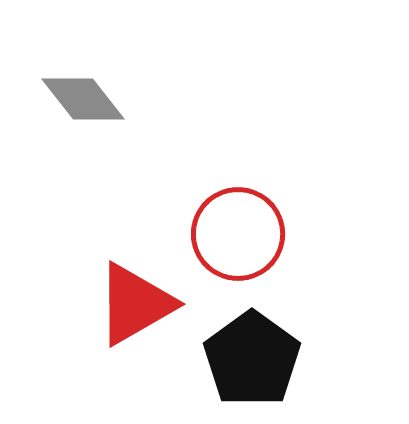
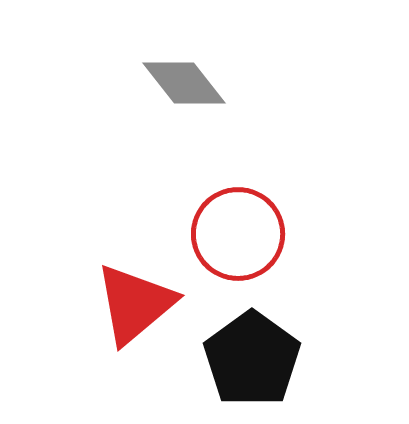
gray diamond: moved 101 px right, 16 px up
red triangle: rotated 10 degrees counterclockwise
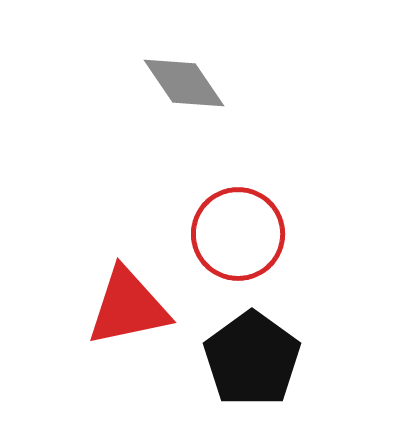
gray diamond: rotated 4 degrees clockwise
red triangle: moved 7 px left, 3 px down; rotated 28 degrees clockwise
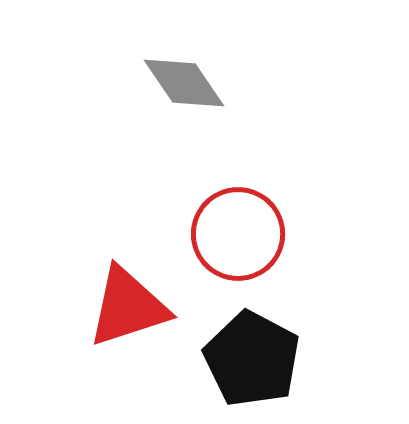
red triangle: rotated 6 degrees counterclockwise
black pentagon: rotated 8 degrees counterclockwise
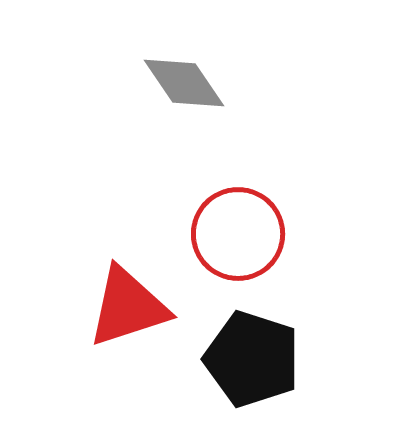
black pentagon: rotated 10 degrees counterclockwise
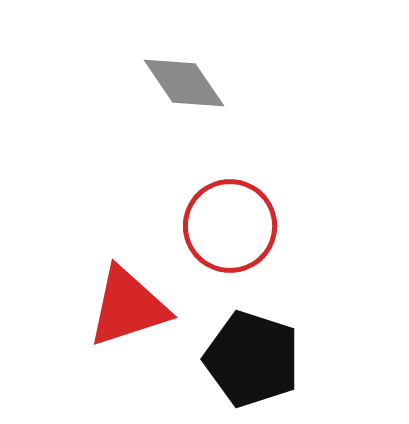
red circle: moved 8 px left, 8 px up
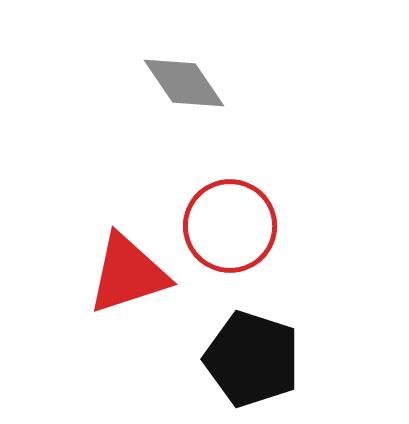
red triangle: moved 33 px up
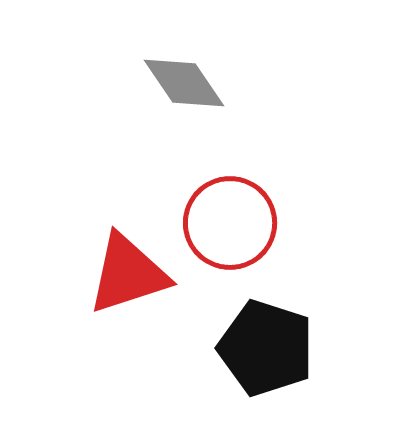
red circle: moved 3 px up
black pentagon: moved 14 px right, 11 px up
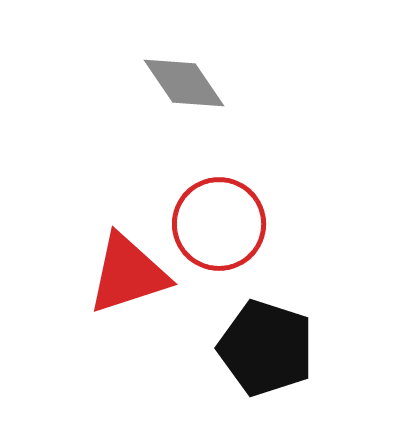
red circle: moved 11 px left, 1 px down
